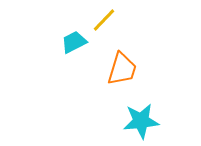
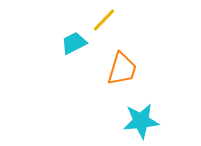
cyan trapezoid: moved 1 px down
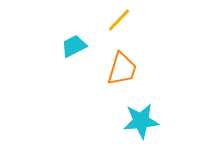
yellow line: moved 15 px right
cyan trapezoid: moved 3 px down
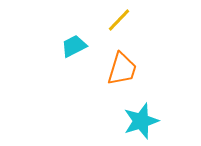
cyan star: rotated 12 degrees counterclockwise
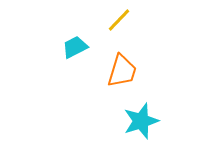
cyan trapezoid: moved 1 px right, 1 px down
orange trapezoid: moved 2 px down
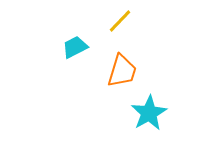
yellow line: moved 1 px right, 1 px down
cyan star: moved 8 px right, 8 px up; rotated 12 degrees counterclockwise
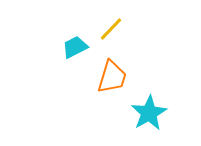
yellow line: moved 9 px left, 8 px down
orange trapezoid: moved 10 px left, 6 px down
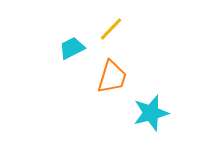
cyan trapezoid: moved 3 px left, 1 px down
cyan star: moved 2 px right; rotated 15 degrees clockwise
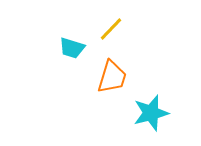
cyan trapezoid: rotated 136 degrees counterclockwise
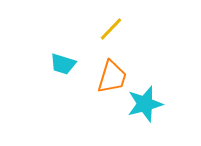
cyan trapezoid: moved 9 px left, 16 px down
cyan star: moved 6 px left, 9 px up
